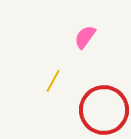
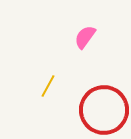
yellow line: moved 5 px left, 5 px down
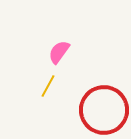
pink semicircle: moved 26 px left, 15 px down
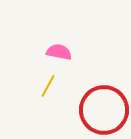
pink semicircle: rotated 65 degrees clockwise
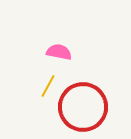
red circle: moved 21 px left, 3 px up
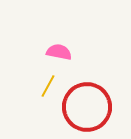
red circle: moved 4 px right
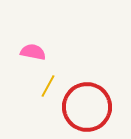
pink semicircle: moved 26 px left
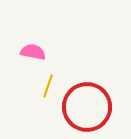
yellow line: rotated 10 degrees counterclockwise
